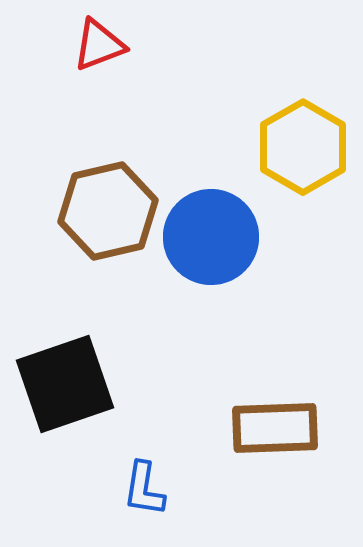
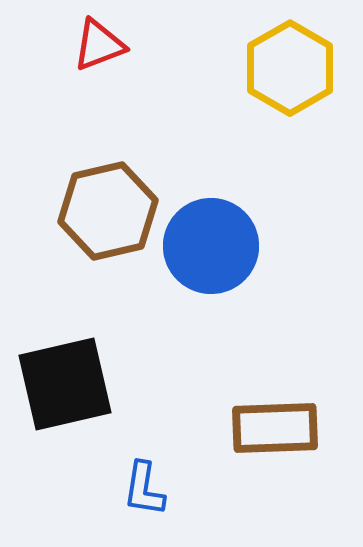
yellow hexagon: moved 13 px left, 79 px up
blue circle: moved 9 px down
black square: rotated 6 degrees clockwise
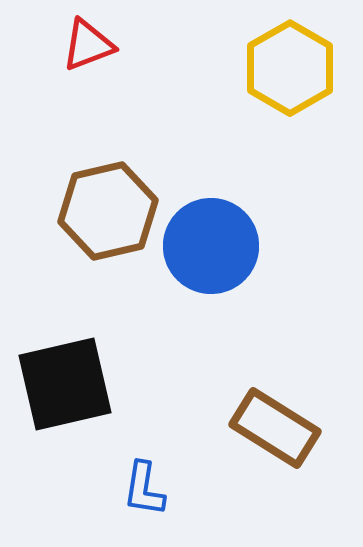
red triangle: moved 11 px left
brown rectangle: rotated 34 degrees clockwise
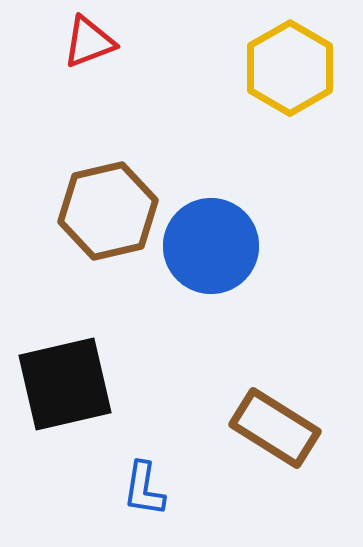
red triangle: moved 1 px right, 3 px up
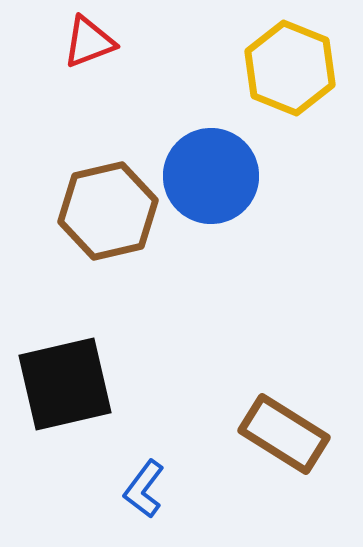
yellow hexagon: rotated 8 degrees counterclockwise
blue circle: moved 70 px up
brown rectangle: moved 9 px right, 6 px down
blue L-shape: rotated 28 degrees clockwise
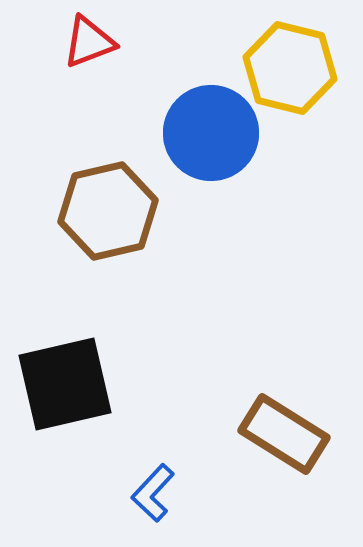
yellow hexagon: rotated 8 degrees counterclockwise
blue circle: moved 43 px up
blue L-shape: moved 9 px right, 4 px down; rotated 6 degrees clockwise
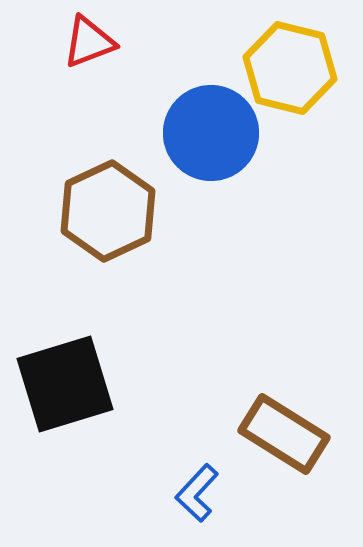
brown hexagon: rotated 12 degrees counterclockwise
black square: rotated 4 degrees counterclockwise
blue L-shape: moved 44 px right
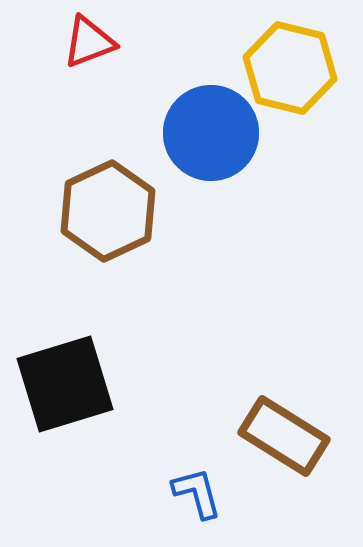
brown rectangle: moved 2 px down
blue L-shape: rotated 122 degrees clockwise
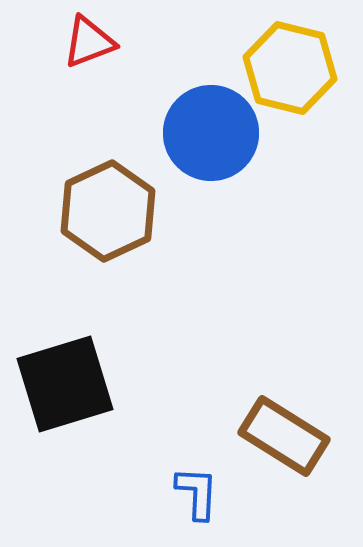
blue L-shape: rotated 18 degrees clockwise
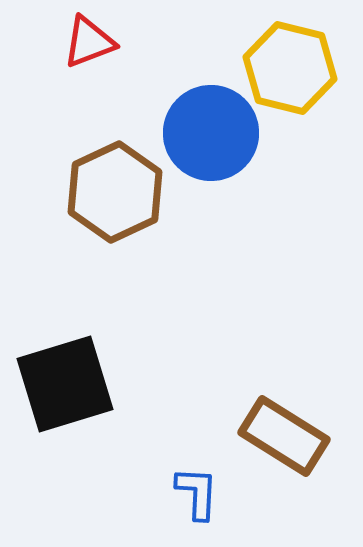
brown hexagon: moved 7 px right, 19 px up
